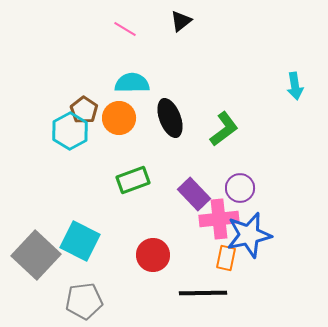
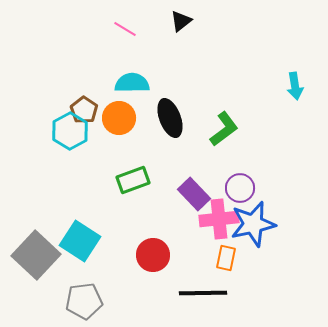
blue star: moved 4 px right, 11 px up
cyan square: rotated 6 degrees clockwise
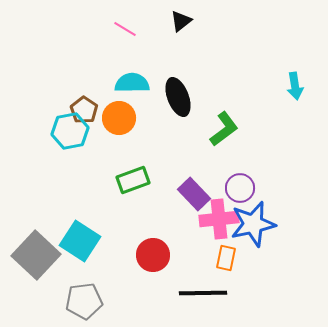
black ellipse: moved 8 px right, 21 px up
cyan hexagon: rotated 18 degrees clockwise
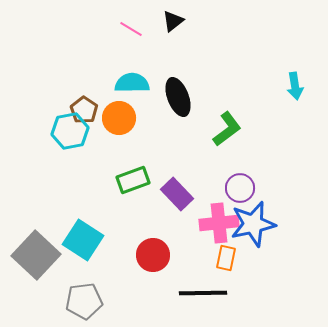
black triangle: moved 8 px left
pink line: moved 6 px right
green L-shape: moved 3 px right
purple rectangle: moved 17 px left
pink cross: moved 4 px down
cyan square: moved 3 px right, 1 px up
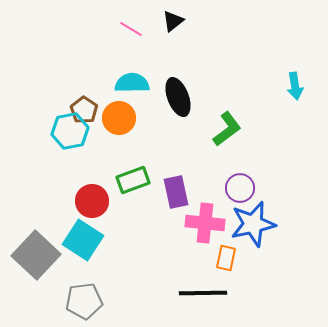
purple rectangle: moved 1 px left, 2 px up; rotated 32 degrees clockwise
pink cross: moved 14 px left; rotated 12 degrees clockwise
red circle: moved 61 px left, 54 px up
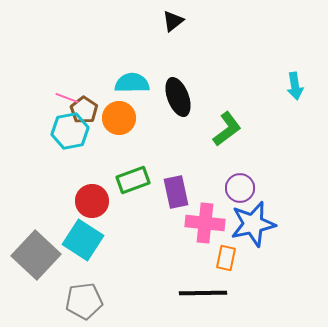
pink line: moved 64 px left, 69 px down; rotated 10 degrees counterclockwise
